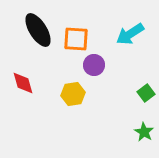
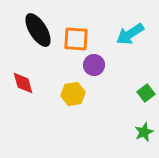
green star: rotated 18 degrees clockwise
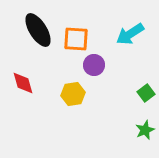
green star: moved 1 px right, 2 px up
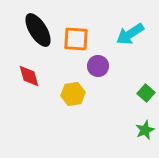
purple circle: moved 4 px right, 1 px down
red diamond: moved 6 px right, 7 px up
green square: rotated 12 degrees counterclockwise
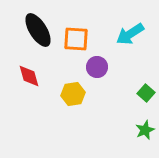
purple circle: moved 1 px left, 1 px down
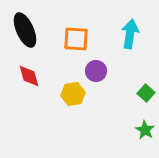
black ellipse: moved 13 px left; rotated 8 degrees clockwise
cyan arrow: rotated 132 degrees clockwise
purple circle: moved 1 px left, 4 px down
green star: rotated 18 degrees counterclockwise
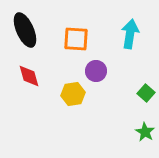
green star: moved 2 px down
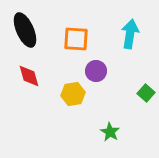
green star: moved 35 px left
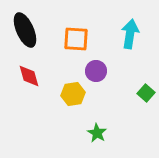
green star: moved 13 px left, 1 px down
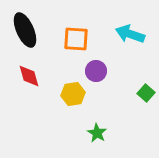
cyan arrow: rotated 80 degrees counterclockwise
